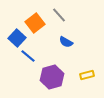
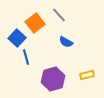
blue line: moved 2 px left, 1 px down; rotated 35 degrees clockwise
purple hexagon: moved 1 px right, 2 px down
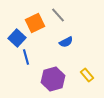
gray line: moved 1 px left
orange square: rotated 12 degrees clockwise
blue semicircle: rotated 56 degrees counterclockwise
yellow rectangle: rotated 64 degrees clockwise
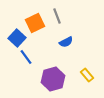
gray line: moved 1 px left, 1 px down; rotated 21 degrees clockwise
blue line: rotated 21 degrees counterclockwise
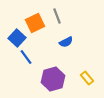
yellow rectangle: moved 3 px down
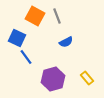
orange square: moved 7 px up; rotated 36 degrees counterclockwise
blue square: rotated 18 degrees counterclockwise
